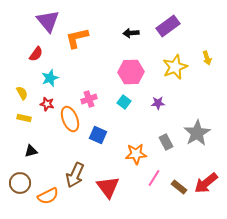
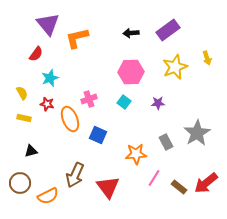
purple triangle: moved 3 px down
purple rectangle: moved 4 px down
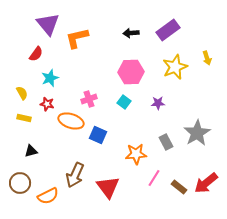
orange ellipse: moved 1 px right, 2 px down; rotated 50 degrees counterclockwise
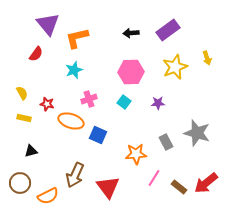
cyan star: moved 24 px right, 8 px up
gray star: rotated 24 degrees counterclockwise
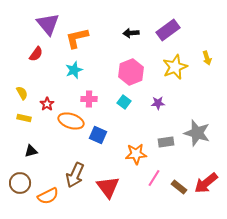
pink hexagon: rotated 20 degrees counterclockwise
pink cross: rotated 21 degrees clockwise
red star: rotated 24 degrees clockwise
gray rectangle: rotated 70 degrees counterclockwise
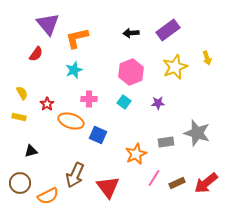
yellow rectangle: moved 5 px left, 1 px up
orange star: rotated 20 degrees counterclockwise
brown rectangle: moved 2 px left, 4 px up; rotated 63 degrees counterclockwise
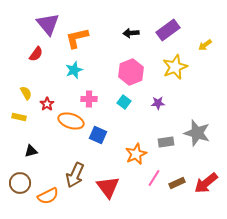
yellow arrow: moved 2 px left, 13 px up; rotated 72 degrees clockwise
yellow semicircle: moved 4 px right
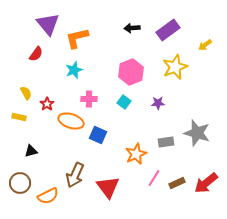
black arrow: moved 1 px right, 5 px up
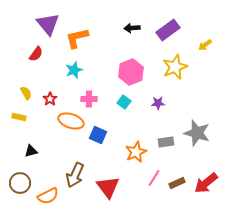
red star: moved 3 px right, 5 px up
orange star: moved 2 px up
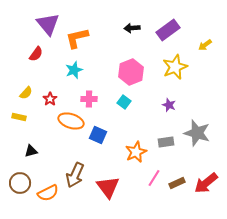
yellow semicircle: rotated 72 degrees clockwise
purple star: moved 11 px right, 2 px down; rotated 24 degrees clockwise
orange semicircle: moved 3 px up
